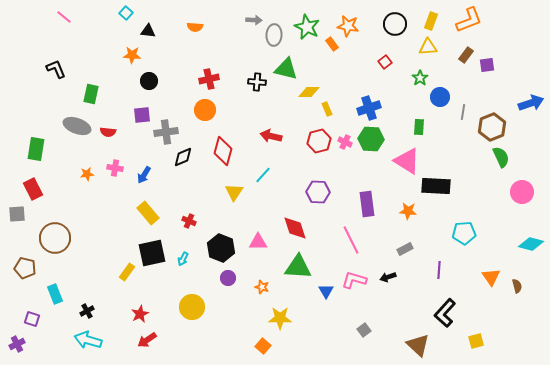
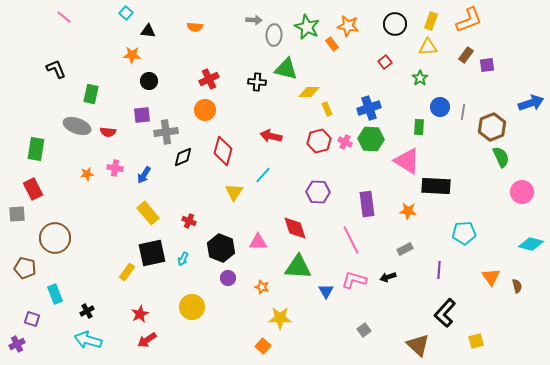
red cross at (209, 79): rotated 12 degrees counterclockwise
blue circle at (440, 97): moved 10 px down
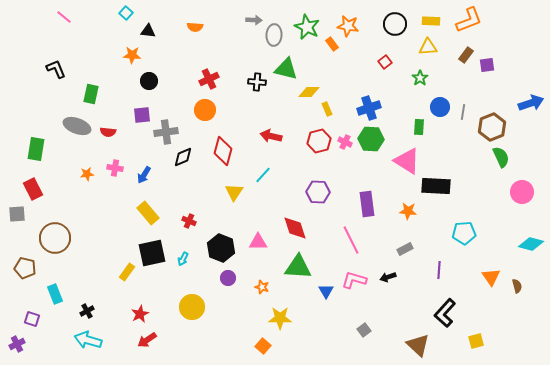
yellow rectangle at (431, 21): rotated 72 degrees clockwise
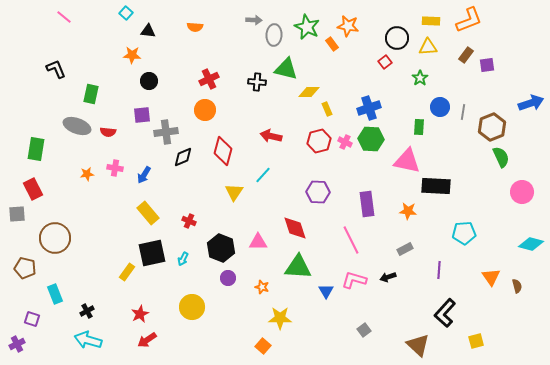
black circle at (395, 24): moved 2 px right, 14 px down
pink triangle at (407, 161): rotated 20 degrees counterclockwise
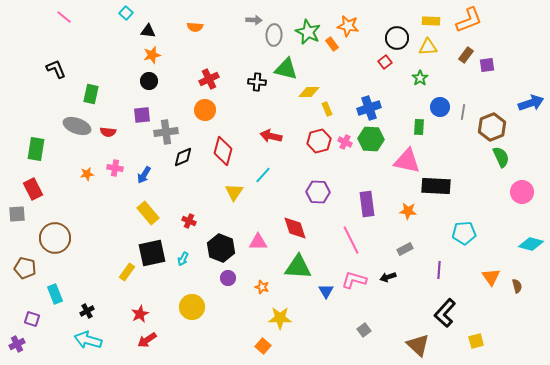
green star at (307, 27): moved 1 px right, 5 px down
orange star at (132, 55): moved 20 px right; rotated 18 degrees counterclockwise
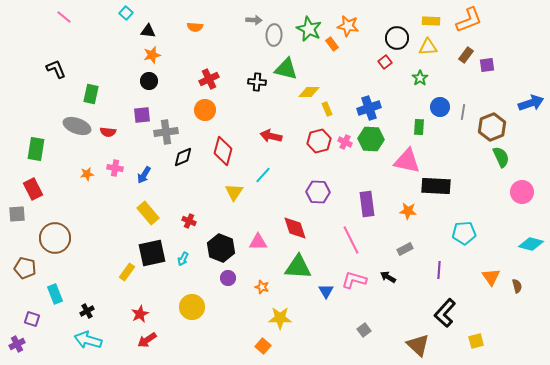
green star at (308, 32): moved 1 px right, 3 px up
black arrow at (388, 277): rotated 49 degrees clockwise
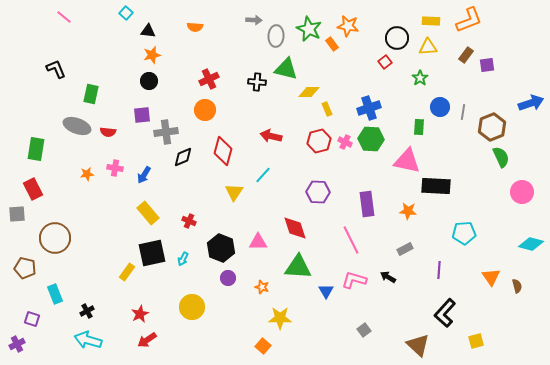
gray ellipse at (274, 35): moved 2 px right, 1 px down
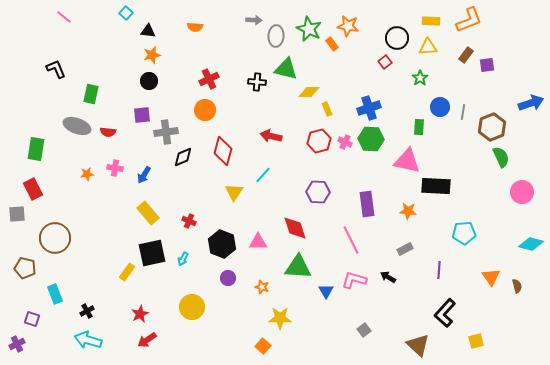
black hexagon at (221, 248): moved 1 px right, 4 px up
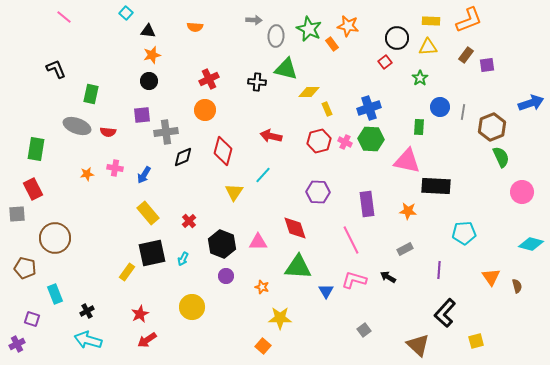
red cross at (189, 221): rotated 24 degrees clockwise
purple circle at (228, 278): moved 2 px left, 2 px up
